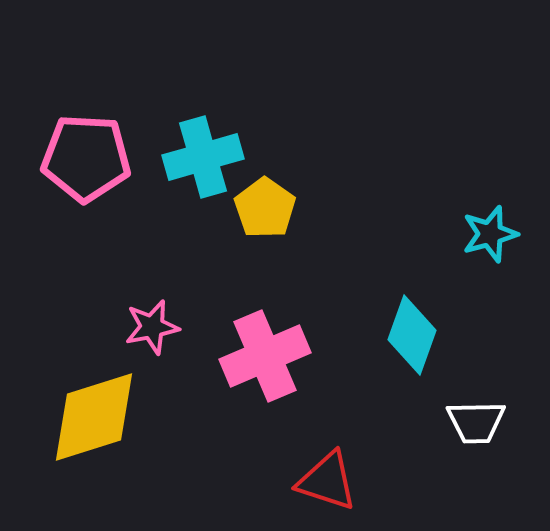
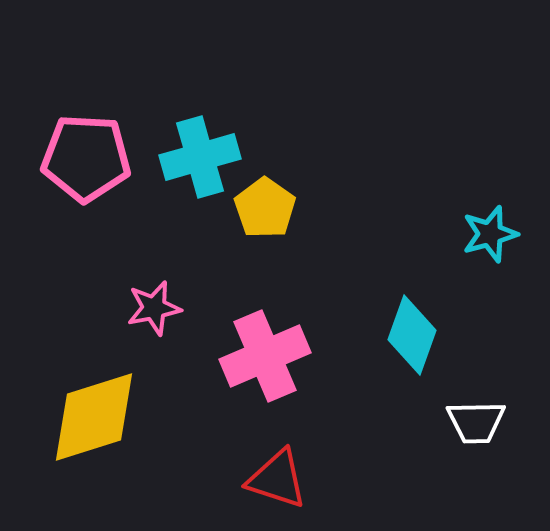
cyan cross: moved 3 px left
pink star: moved 2 px right, 19 px up
red triangle: moved 50 px left, 2 px up
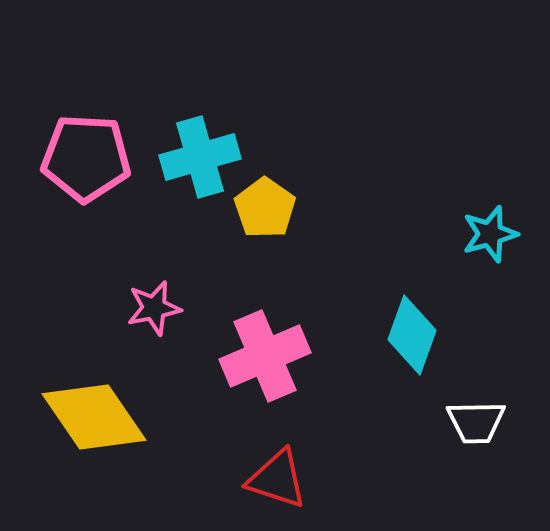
yellow diamond: rotated 73 degrees clockwise
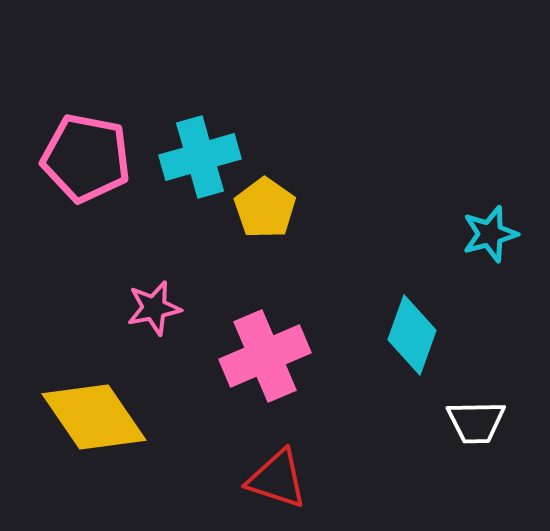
pink pentagon: rotated 8 degrees clockwise
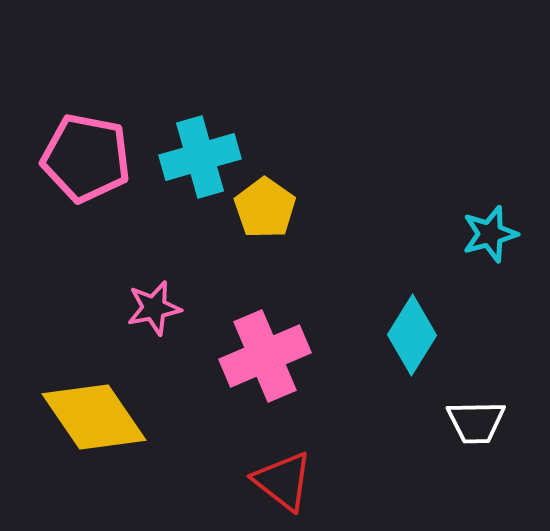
cyan diamond: rotated 12 degrees clockwise
red triangle: moved 6 px right, 2 px down; rotated 20 degrees clockwise
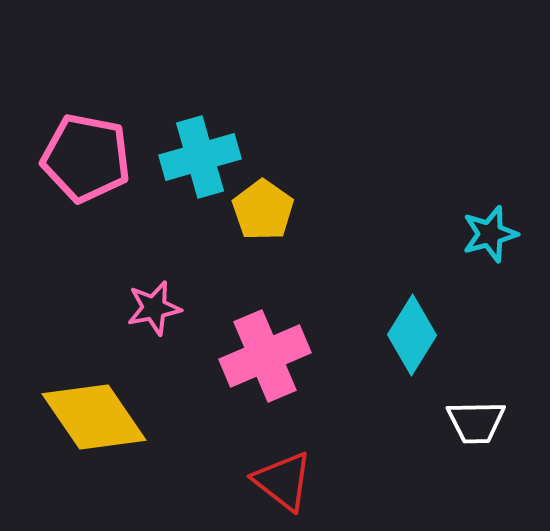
yellow pentagon: moved 2 px left, 2 px down
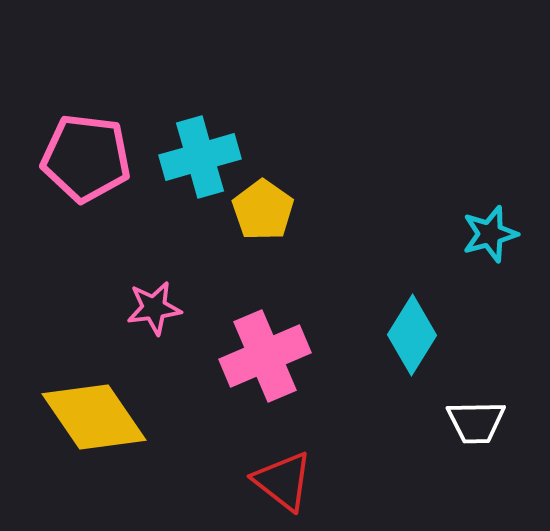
pink pentagon: rotated 4 degrees counterclockwise
pink star: rotated 4 degrees clockwise
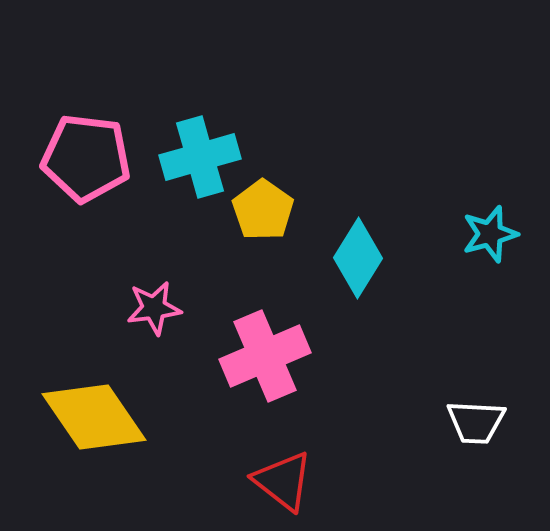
cyan diamond: moved 54 px left, 77 px up
white trapezoid: rotated 4 degrees clockwise
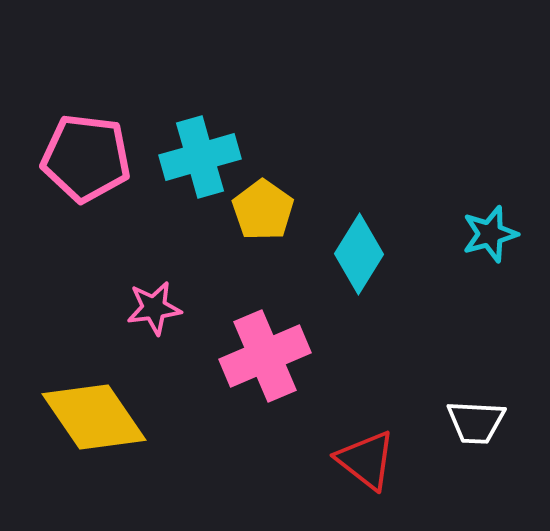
cyan diamond: moved 1 px right, 4 px up
red triangle: moved 83 px right, 21 px up
